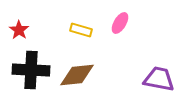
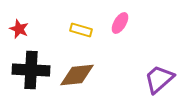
red star: moved 1 px up; rotated 12 degrees counterclockwise
purple trapezoid: rotated 52 degrees counterclockwise
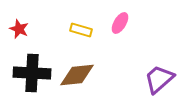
black cross: moved 1 px right, 3 px down
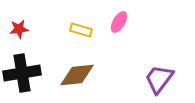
pink ellipse: moved 1 px left, 1 px up
red star: rotated 30 degrees counterclockwise
black cross: moved 10 px left; rotated 12 degrees counterclockwise
purple trapezoid: rotated 12 degrees counterclockwise
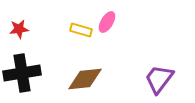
pink ellipse: moved 12 px left
brown diamond: moved 8 px right, 4 px down
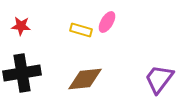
red star: moved 2 px right, 3 px up; rotated 12 degrees clockwise
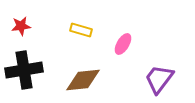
pink ellipse: moved 16 px right, 22 px down
red star: rotated 12 degrees counterclockwise
black cross: moved 2 px right, 3 px up
brown diamond: moved 2 px left, 1 px down
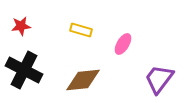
black cross: rotated 36 degrees clockwise
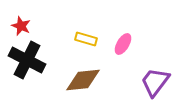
red star: rotated 30 degrees clockwise
yellow rectangle: moved 5 px right, 9 px down
black cross: moved 3 px right, 10 px up
purple trapezoid: moved 4 px left, 3 px down
